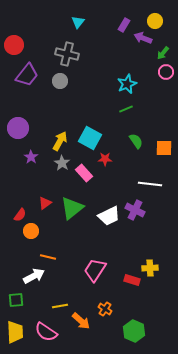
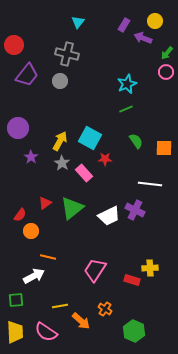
green arrow: moved 4 px right
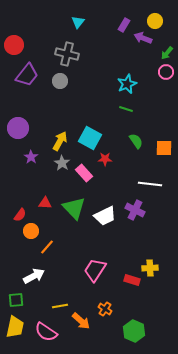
green line: rotated 40 degrees clockwise
red triangle: rotated 40 degrees clockwise
green triangle: moved 2 px right; rotated 35 degrees counterclockwise
white trapezoid: moved 4 px left
orange line: moved 1 px left, 10 px up; rotated 63 degrees counterclockwise
yellow trapezoid: moved 5 px up; rotated 15 degrees clockwise
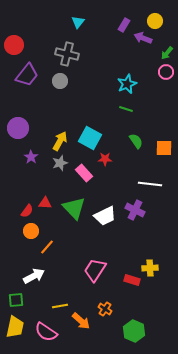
gray star: moved 2 px left; rotated 21 degrees clockwise
red semicircle: moved 7 px right, 4 px up
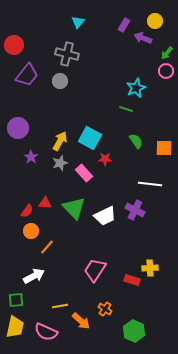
pink circle: moved 1 px up
cyan star: moved 9 px right, 4 px down
pink semicircle: rotated 10 degrees counterclockwise
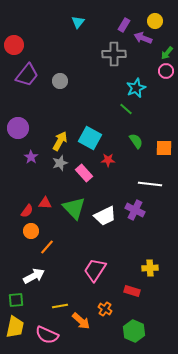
gray cross: moved 47 px right; rotated 15 degrees counterclockwise
green line: rotated 24 degrees clockwise
red star: moved 3 px right, 1 px down
red rectangle: moved 11 px down
pink semicircle: moved 1 px right, 3 px down
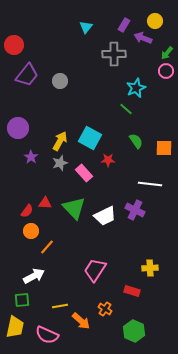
cyan triangle: moved 8 px right, 5 px down
green square: moved 6 px right
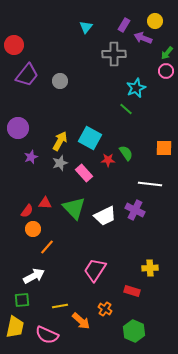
green semicircle: moved 10 px left, 12 px down
purple star: rotated 16 degrees clockwise
orange circle: moved 2 px right, 2 px up
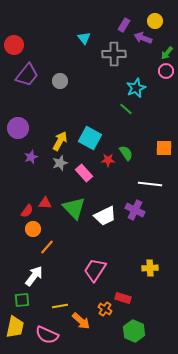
cyan triangle: moved 2 px left, 11 px down; rotated 16 degrees counterclockwise
white arrow: rotated 25 degrees counterclockwise
red rectangle: moved 9 px left, 7 px down
